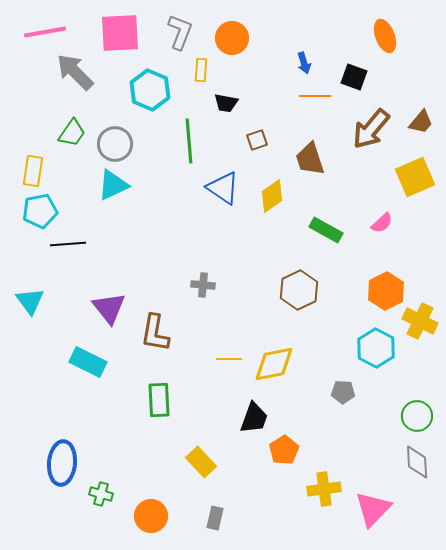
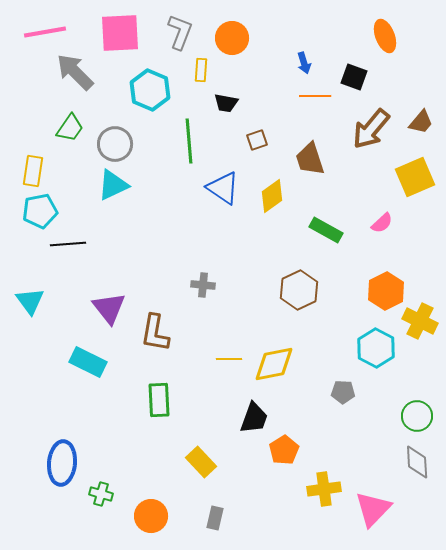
green trapezoid at (72, 133): moved 2 px left, 5 px up
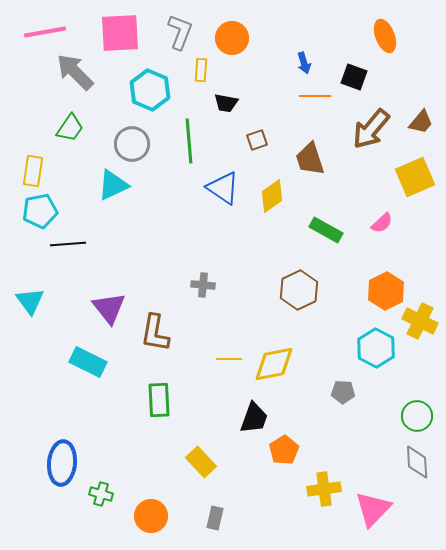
gray circle at (115, 144): moved 17 px right
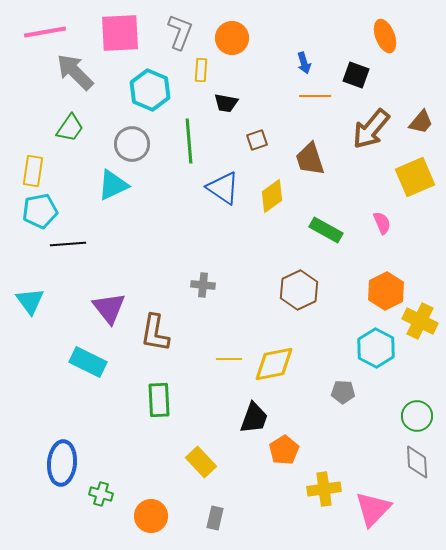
black square at (354, 77): moved 2 px right, 2 px up
pink semicircle at (382, 223): rotated 70 degrees counterclockwise
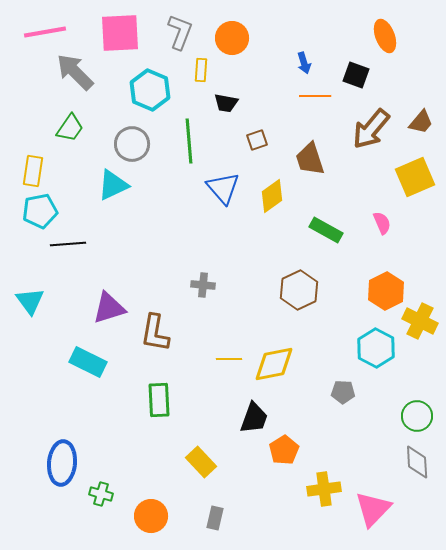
blue triangle at (223, 188): rotated 15 degrees clockwise
purple triangle at (109, 308): rotated 51 degrees clockwise
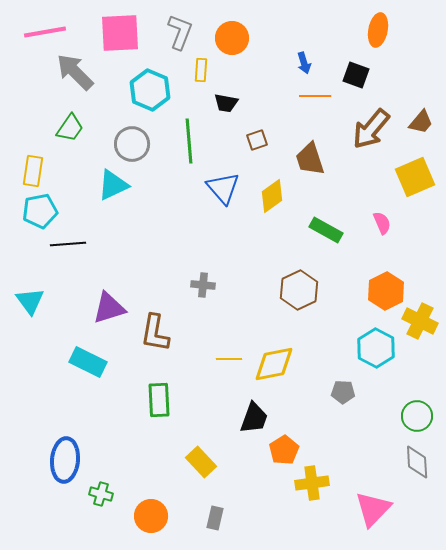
orange ellipse at (385, 36): moved 7 px left, 6 px up; rotated 32 degrees clockwise
blue ellipse at (62, 463): moved 3 px right, 3 px up
yellow cross at (324, 489): moved 12 px left, 6 px up
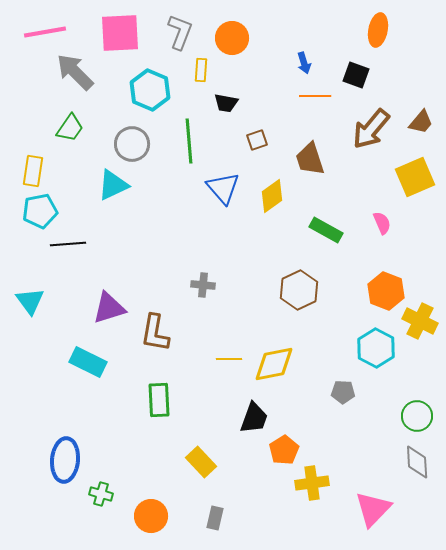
orange hexagon at (386, 291): rotated 12 degrees counterclockwise
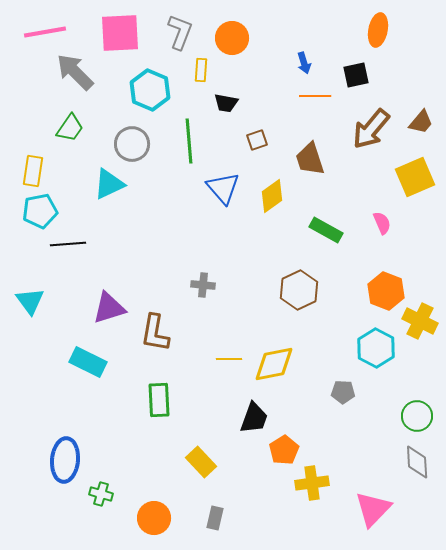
black square at (356, 75): rotated 32 degrees counterclockwise
cyan triangle at (113, 185): moved 4 px left, 1 px up
orange circle at (151, 516): moved 3 px right, 2 px down
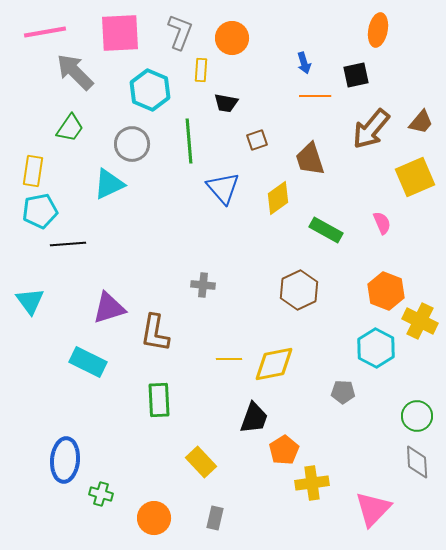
yellow diamond at (272, 196): moved 6 px right, 2 px down
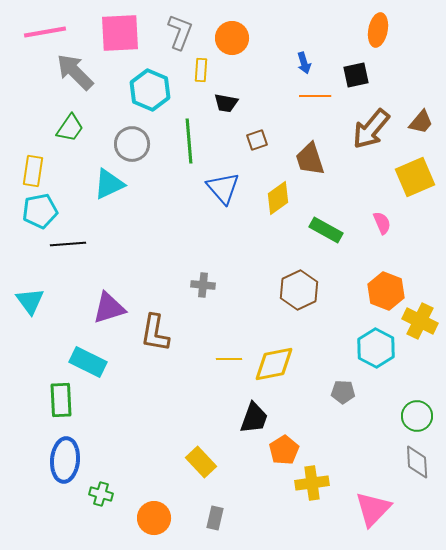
green rectangle at (159, 400): moved 98 px left
